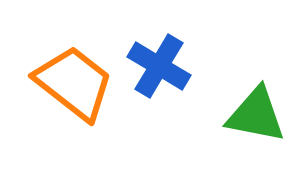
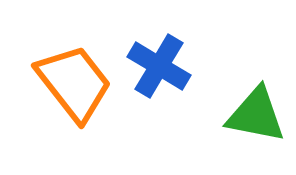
orange trapezoid: rotated 14 degrees clockwise
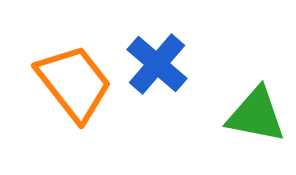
blue cross: moved 2 px left, 2 px up; rotated 10 degrees clockwise
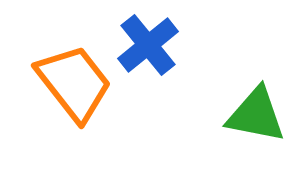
blue cross: moved 9 px left, 19 px up; rotated 10 degrees clockwise
